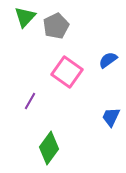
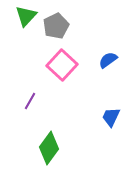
green triangle: moved 1 px right, 1 px up
pink square: moved 5 px left, 7 px up; rotated 8 degrees clockwise
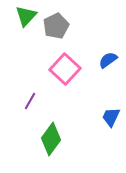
pink square: moved 3 px right, 4 px down
green diamond: moved 2 px right, 9 px up
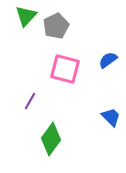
pink square: rotated 28 degrees counterclockwise
blue trapezoid: rotated 110 degrees clockwise
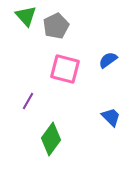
green triangle: rotated 25 degrees counterclockwise
purple line: moved 2 px left
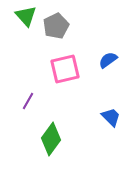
pink square: rotated 28 degrees counterclockwise
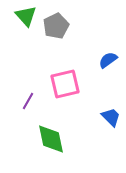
pink square: moved 15 px down
green diamond: rotated 48 degrees counterclockwise
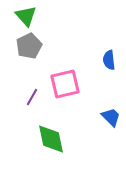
gray pentagon: moved 27 px left, 20 px down
blue semicircle: moved 1 px right; rotated 60 degrees counterclockwise
purple line: moved 4 px right, 4 px up
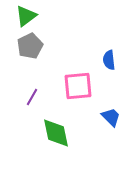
green triangle: rotated 35 degrees clockwise
gray pentagon: moved 1 px right
pink square: moved 13 px right, 2 px down; rotated 8 degrees clockwise
green diamond: moved 5 px right, 6 px up
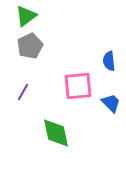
blue semicircle: moved 1 px down
purple line: moved 9 px left, 5 px up
blue trapezoid: moved 14 px up
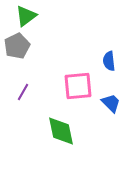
gray pentagon: moved 13 px left
green diamond: moved 5 px right, 2 px up
